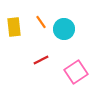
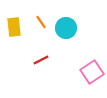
cyan circle: moved 2 px right, 1 px up
pink square: moved 16 px right
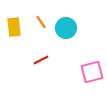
pink square: rotated 20 degrees clockwise
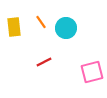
red line: moved 3 px right, 2 px down
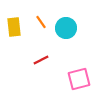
red line: moved 3 px left, 2 px up
pink square: moved 13 px left, 7 px down
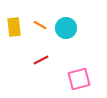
orange line: moved 1 px left, 3 px down; rotated 24 degrees counterclockwise
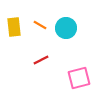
pink square: moved 1 px up
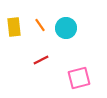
orange line: rotated 24 degrees clockwise
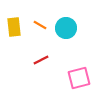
orange line: rotated 24 degrees counterclockwise
